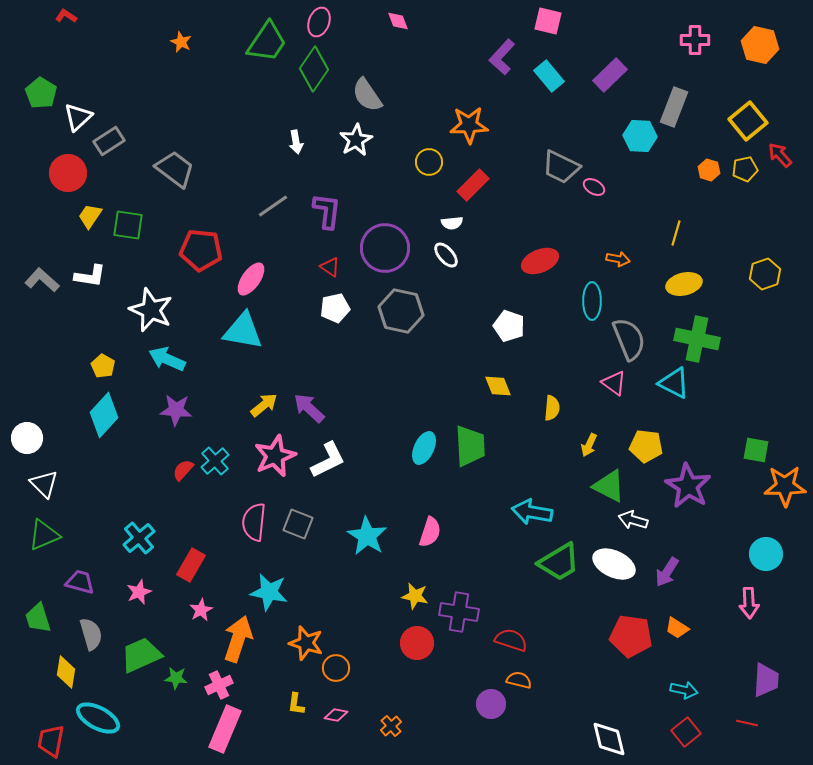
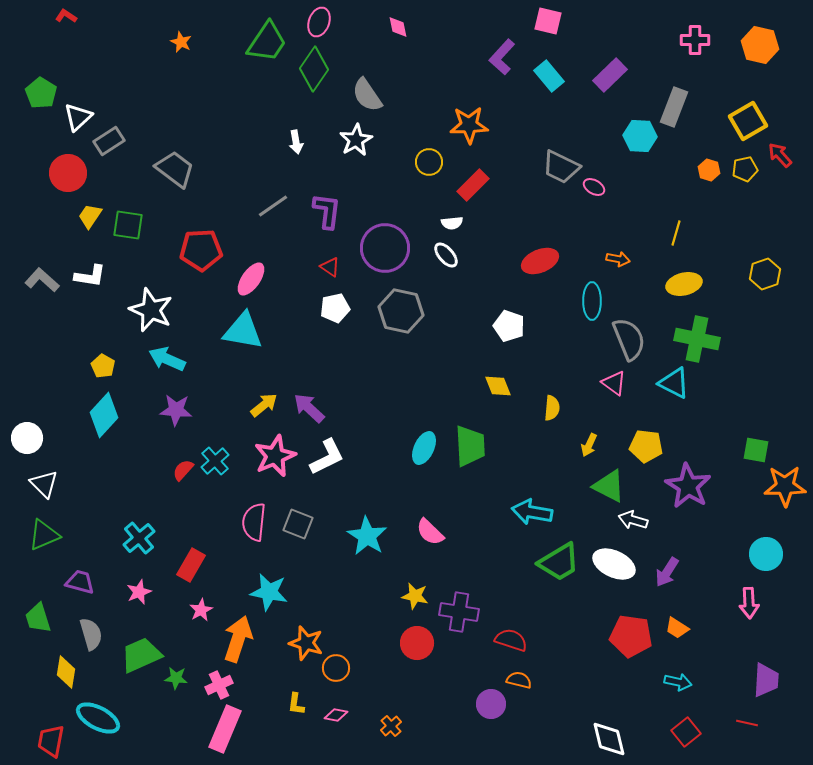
pink diamond at (398, 21): moved 6 px down; rotated 10 degrees clockwise
yellow square at (748, 121): rotated 9 degrees clockwise
red pentagon at (201, 250): rotated 9 degrees counterclockwise
white L-shape at (328, 460): moved 1 px left, 3 px up
pink semicircle at (430, 532): rotated 116 degrees clockwise
cyan arrow at (684, 690): moved 6 px left, 8 px up
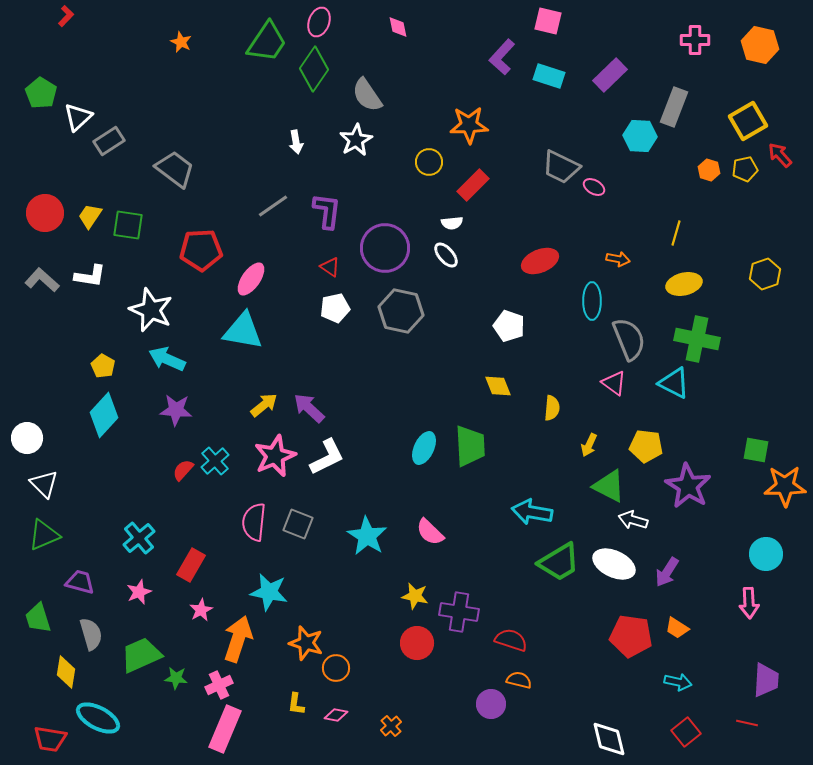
red L-shape at (66, 16): rotated 100 degrees clockwise
cyan rectangle at (549, 76): rotated 32 degrees counterclockwise
red circle at (68, 173): moved 23 px left, 40 px down
red trapezoid at (51, 741): moved 1 px left, 2 px up; rotated 92 degrees counterclockwise
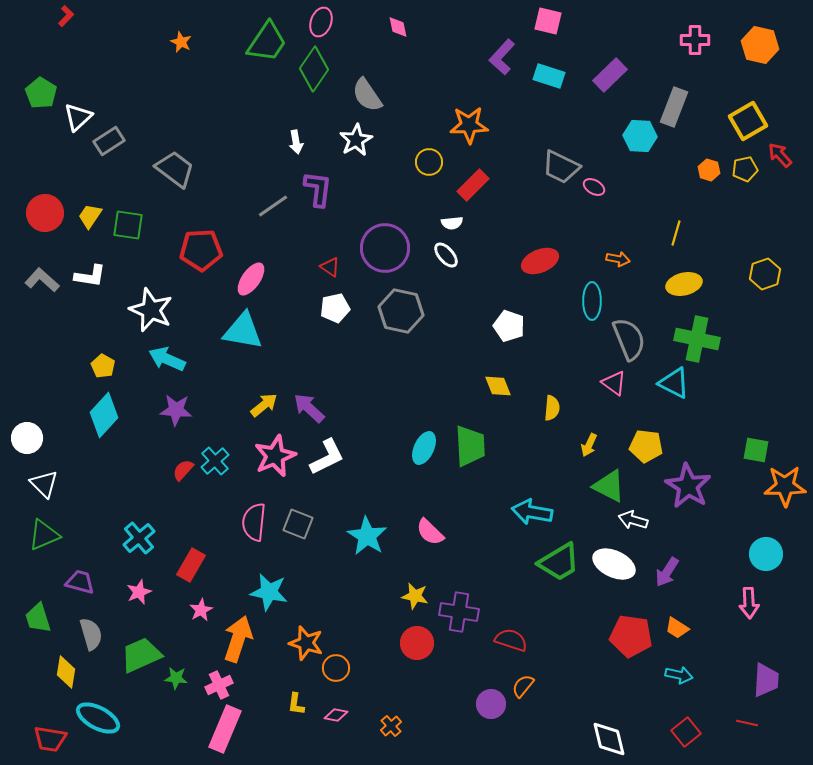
pink ellipse at (319, 22): moved 2 px right
purple L-shape at (327, 211): moved 9 px left, 22 px up
orange semicircle at (519, 680): moved 4 px right, 6 px down; rotated 65 degrees counterclockwise
cyan arrow at (678, 682): moved 1 px right, 7 px up
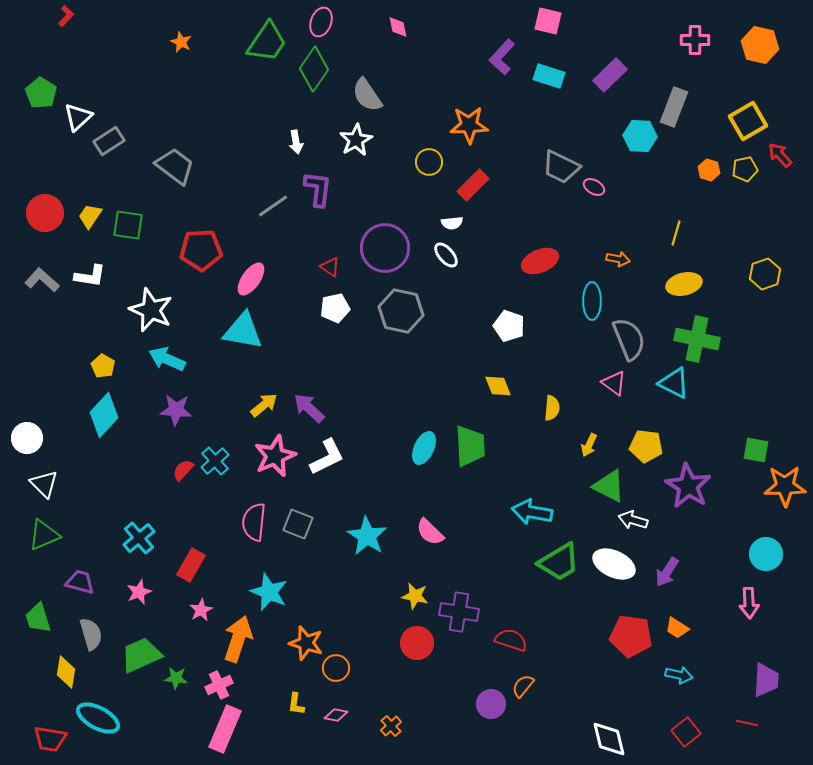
gray trapezoid at (175, 169): moved 3 px up
cyan star at (269, 592): rotated 12 degrees clockwise
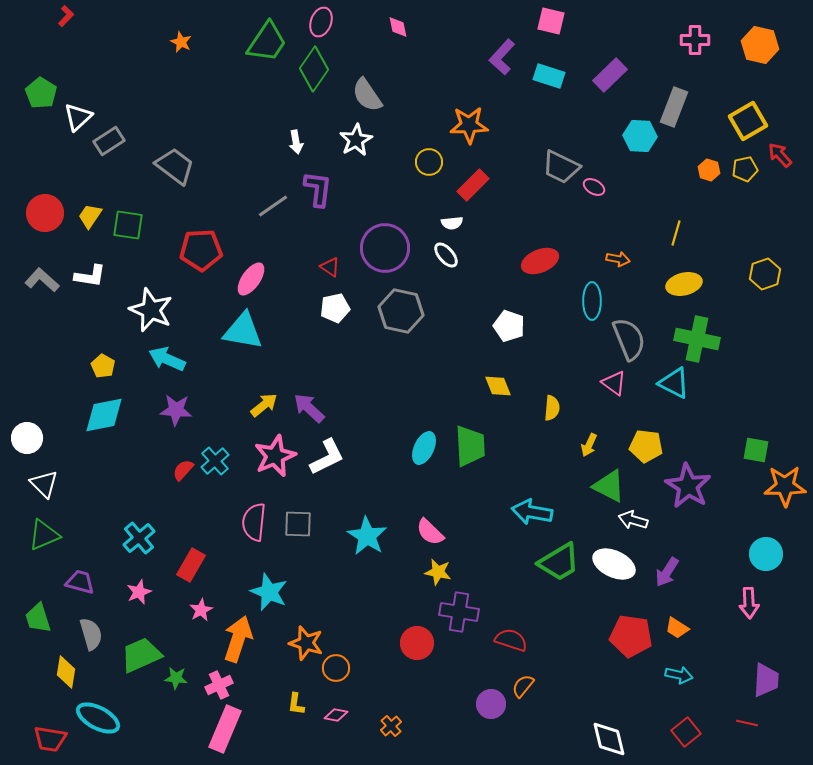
pink square at (548, 21): moved 3 px right
cyan diamond at (104, 415): rotated 36 degrees clockwise
gray square at (298, 524): rotated 20 degrees counterclockwise
yellow star at (415, 596): moved 23 px right, 24 px up
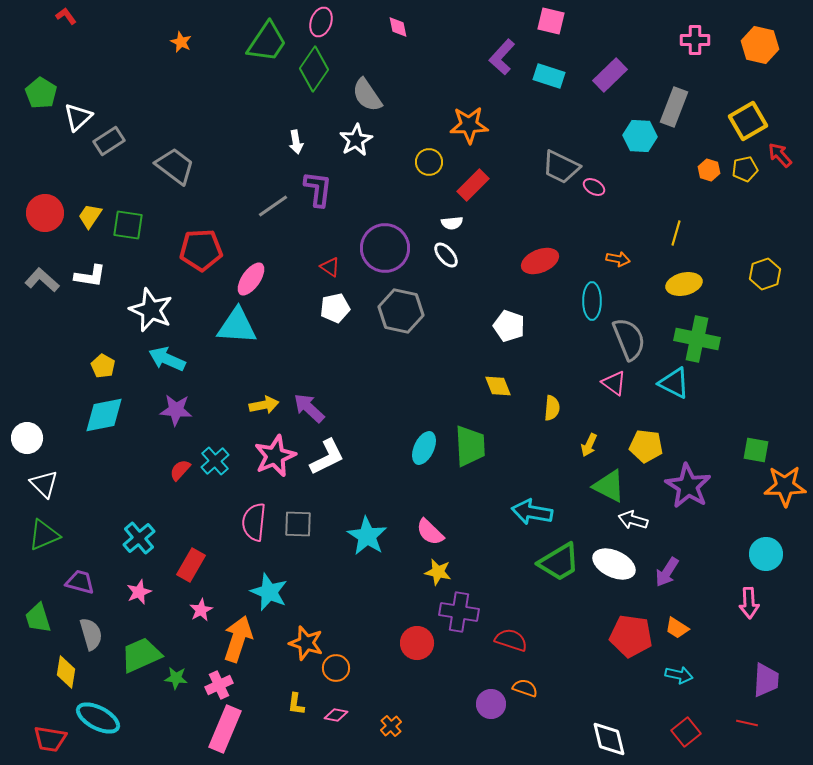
red L-shape at (66, 16): rotated 80 degrees counterclockwise
cyan triangle at (243, 331): moved 6 px left, 5 px up; rotated 6 degrees counterclockwise
yellow arrow at (264, 405): rotated 28 degrees clockwise
red semicircle at (183, 470): moved 3 px left
orange semicircle at (523, 686): moved 2 px right, 2 px down; rotated 70 degrees clockwise
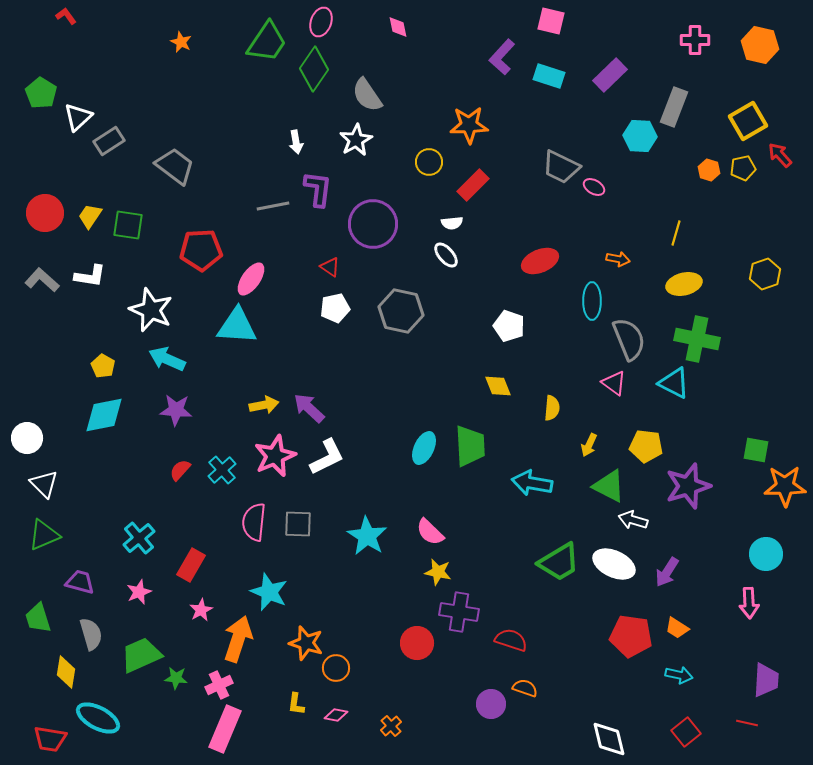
yellow pentagon at (745, 169): moved 2 px left, 1 px up
gray line at (273, 206): rotated 24 degrees clockwise
purple circle at (385, 248): moved 12 px left, 24 px up
cyan cross at (215, 461): moved 7 px right, 9 px down
purple star at (688, 486): rotated 24 degrees clockwise
cyan arrow at (532, 512): moved 29 px up
